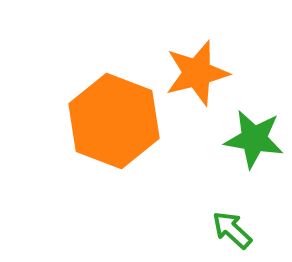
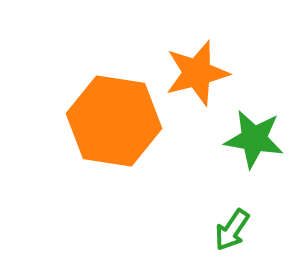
orange hexagon: rotated 12 degrees counterclockwise
green arrow: rotated 99 degrees counterclockwise
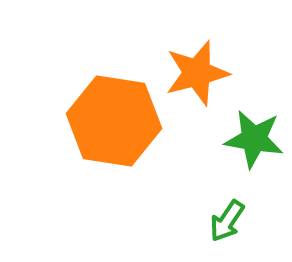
green arrow: moved 5 px left, 9 px up
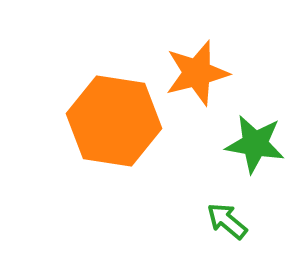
green star: moved 1 px right, 5 px down
green arrow: rotated 96 degrees clockwise
